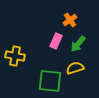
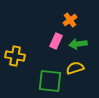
green arrow: rotated 42 degrees clockwise
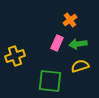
pink rectangle: moved 1 px right, 2 px down
yellow cross: rotated 30 degrees counterclockwise
yellow semicircle: moved 5 px right, 2 px up
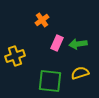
orange cross: moved 28 px left
yellow semicircle: moved 7 px down
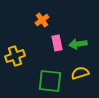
pink rectangle: rotated 35 degrees counterclockwise
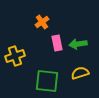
orange cross: moved 2 px down
green square: moved 3 px left
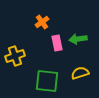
green arrow: moved 5 px up
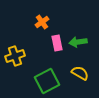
green arrow: moved 3 px down
yellow semicircle: rotated 48 degrees clockwise
green square: rotated 35 degrees counterclockwise
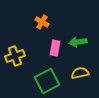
orange cross: rotated 24 degrees counterclockwise
pink rectangle: moved 2 px left, 5 px down; rotated 21 degrees clockwise
yellow semicircle: rotated 42 degrees counterclockwise
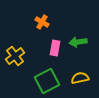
yellow cross: rotated 18 degrees counterclockwise
yellow semicircle: moved 5 px down
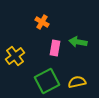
green arrow: rotated 18 degrees clockwise
yellow semicircle: moved 3 px left, 4 px down
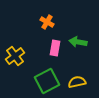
orange cross: moved 5 px right
